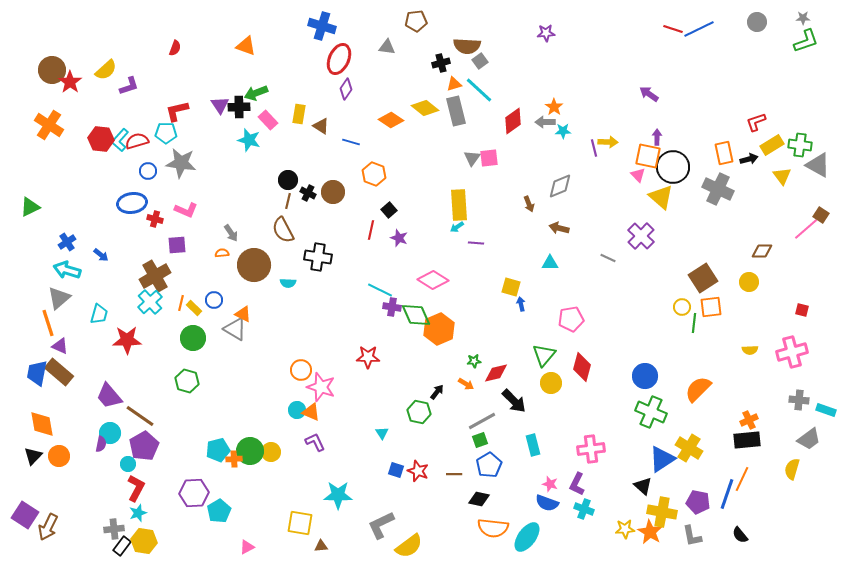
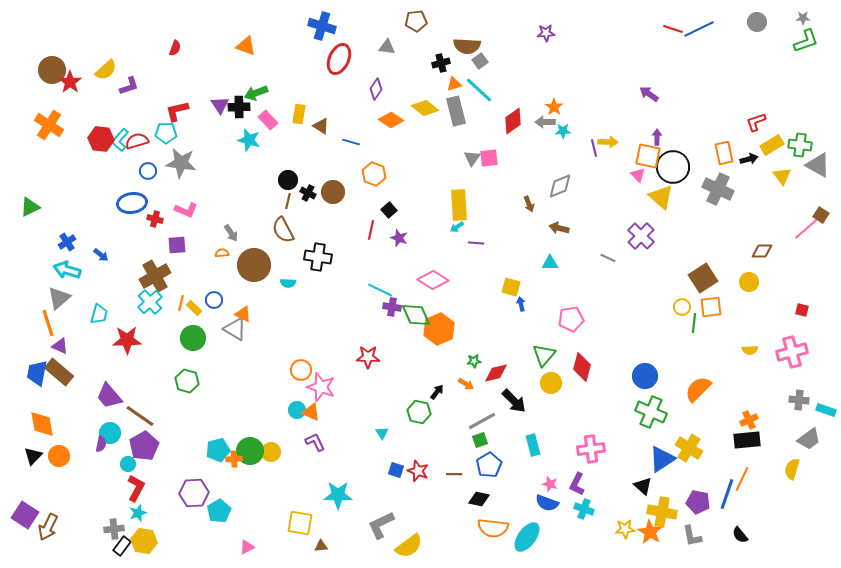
purple diamond at (346, 89): moved 30 px right
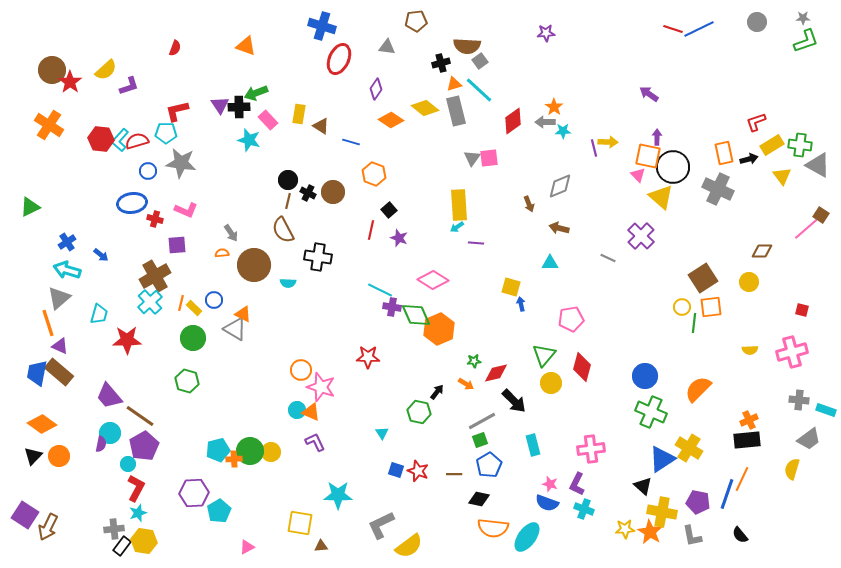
orange diamond at (42, 424): rotated 44 degrees counterclockwise
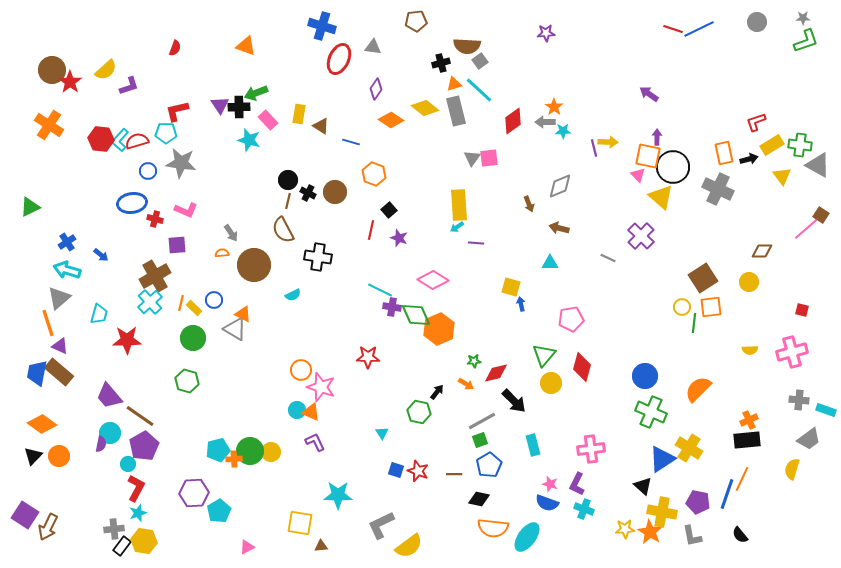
gray triangle at (387, 47): moved 14 px left
brown circle at (333, 192): moved 2 px right
cyan semicircle at (288, 283): moved 5 px right, 12 px down; rotated 28 degrees counterclockwise
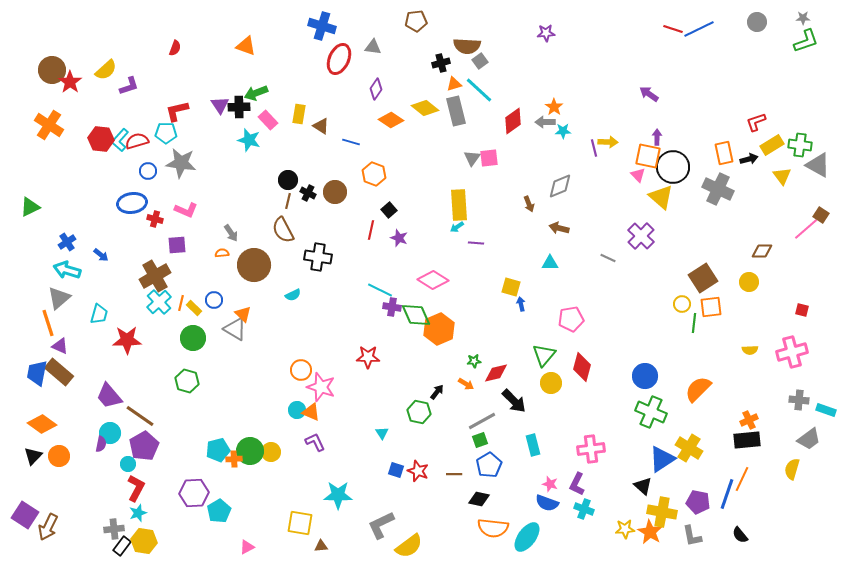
cyan cross at (150, 302): moved 9 px right
yellow circle at (682, 307): moved 3 px up
orange triangle at (243, 314): rotated 18 degrees clockwise
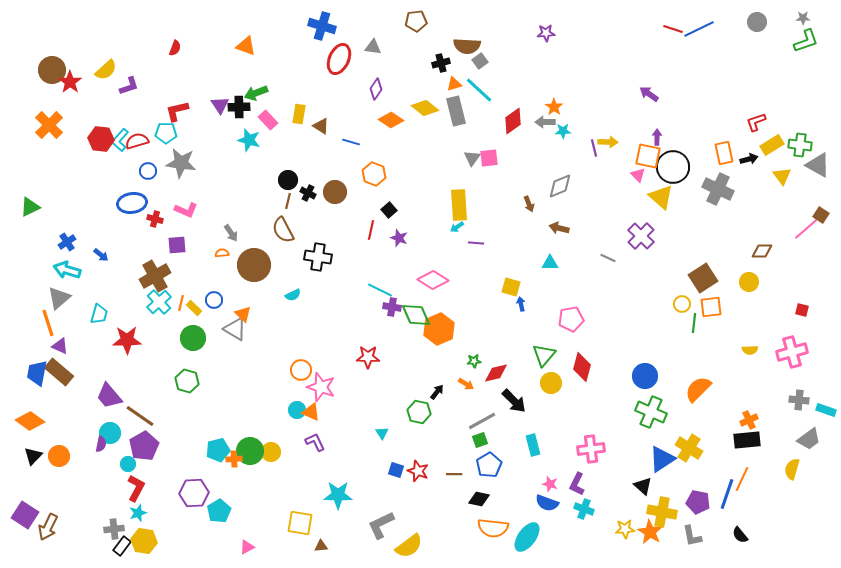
orange cross at (49, 125): rotated 12 degrees clockwise
orange diamond at (42, 424): moved 12 px left, 3 px up
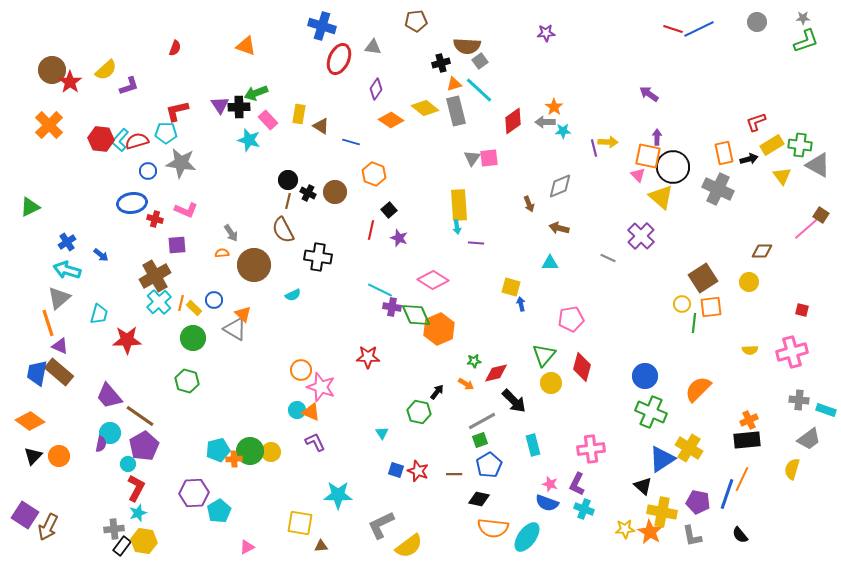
cyan arrow at (457, 227): rotated 64 degrees counterclockwise
